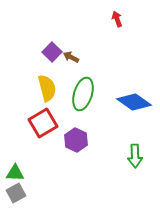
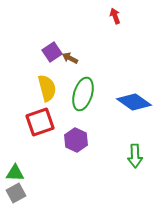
red arrow: moved 2 px left, 3 px up
purple square: rotated 12 degrees clockwise
brown arrow: moved 1 px left, 1 px down
red square: moved 3 px left, 1 px up; rotated 12 degrees clockwise
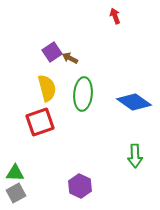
green ellipse: rotated 12 degrees counterclockwise
purple hexagon: moved 4 px right, 46 px down
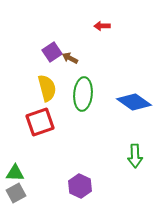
red arrow: moved 13 px left, 10 px down; rotated 70 degrees counterclockwise
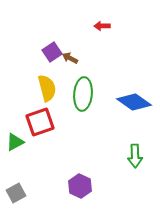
green triangle: moved 31 px up; rotated 30 degrees counterclockwise
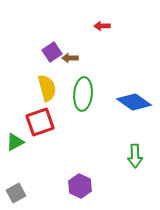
brown arrow: rotated 28 degrees counterclockwise
